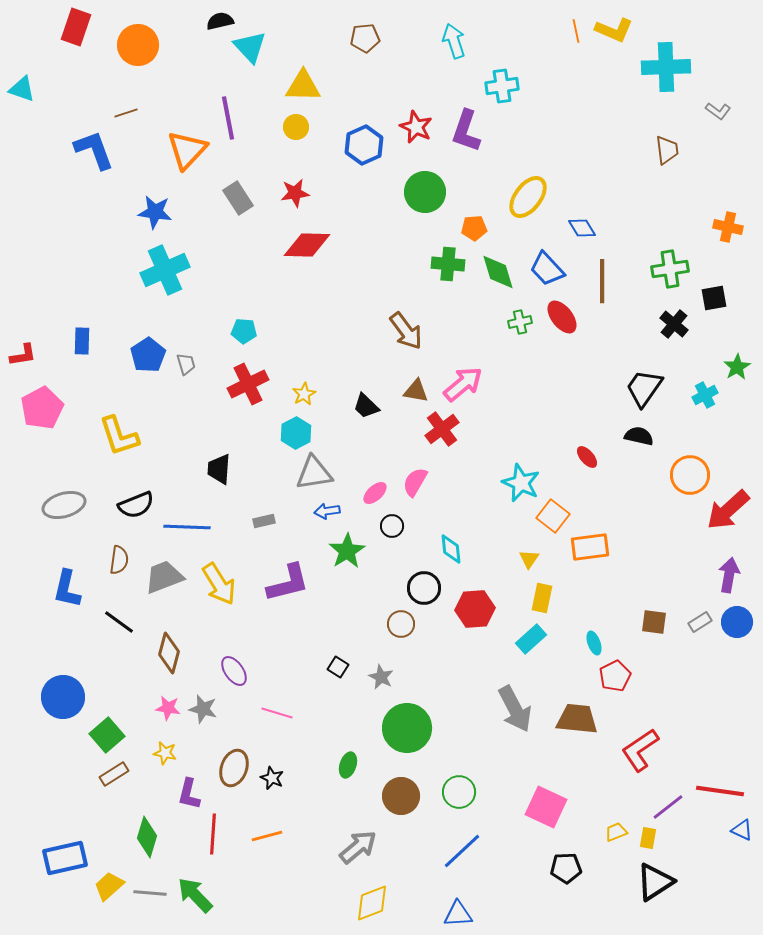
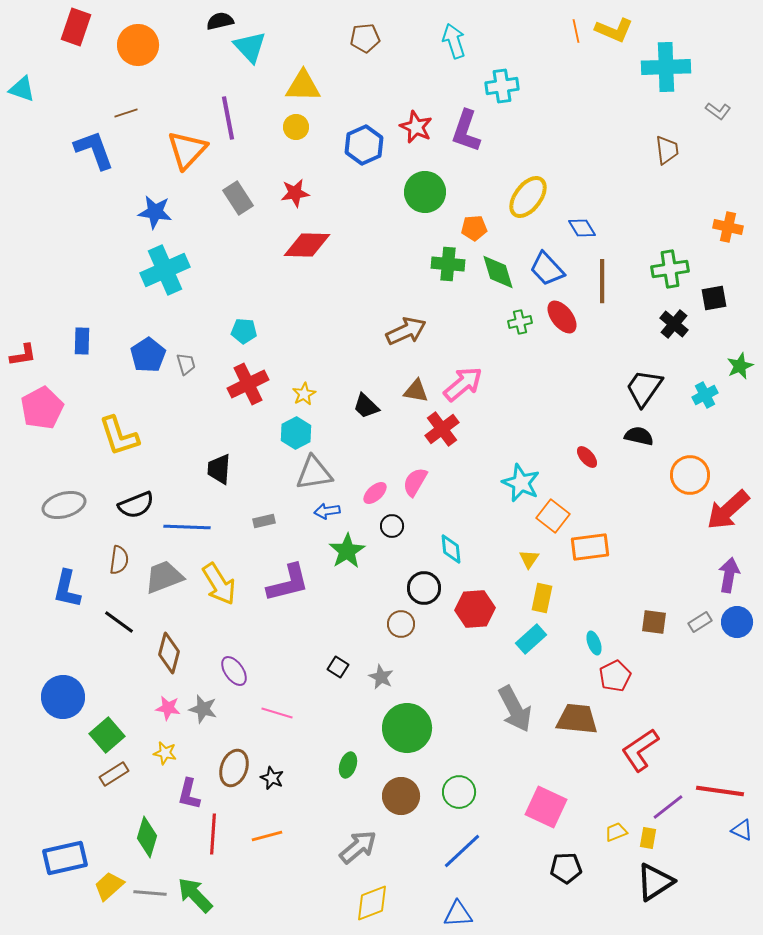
brown arrow at (406, 331): rotated 78 degrees counterclockwise
green star at (737, 367): moved 3 px right, 1 px up; rotated 8 degrees clockwise
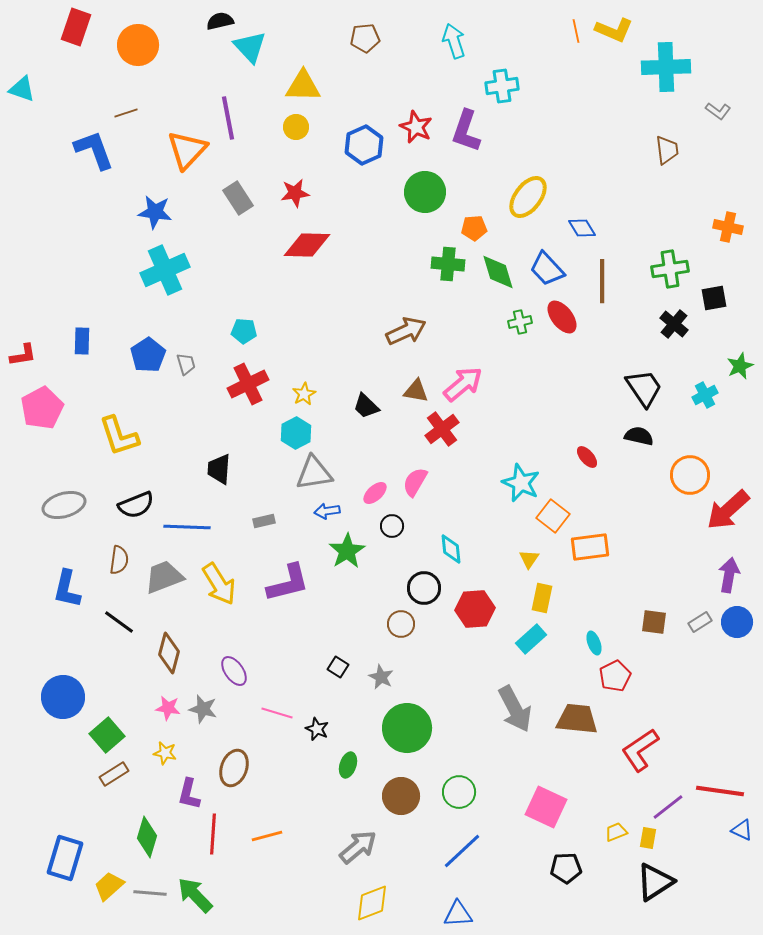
black trapezoid at (644, 388): rotated 111 degrees clockwise
black star at (272, 778): moved 45 px right, 49 px up
blue rectangle at (65, 858): rotated 60 degrees counterclockwise
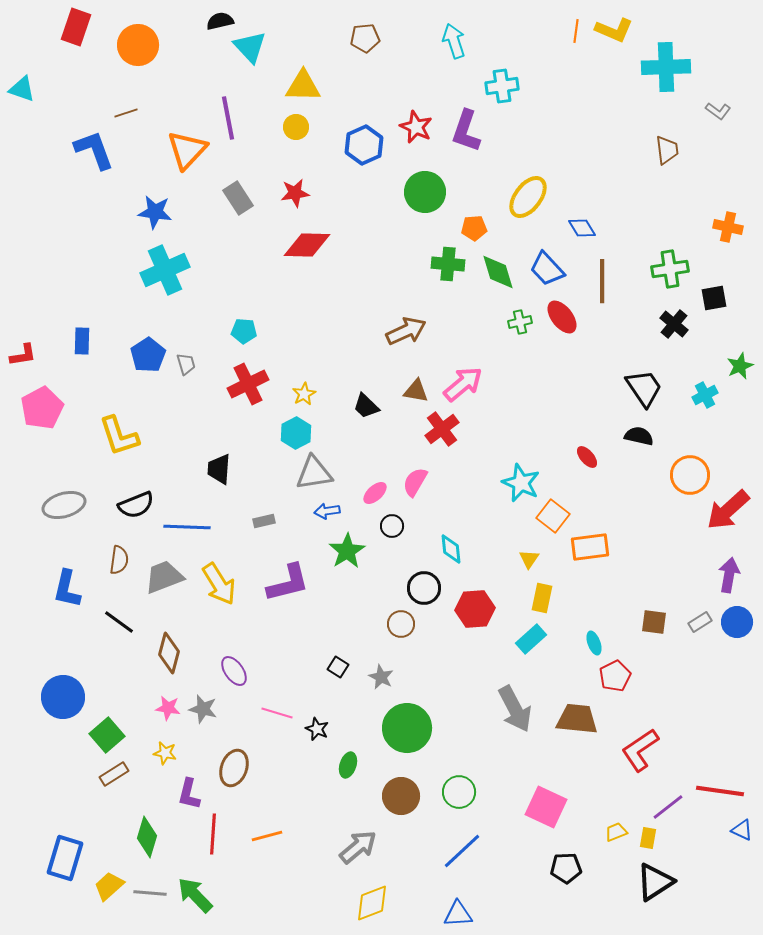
orange line at (576, 31): rotated 20 degrees clockwise
